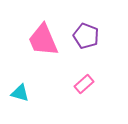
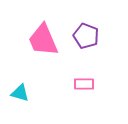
pink rectangle: rotated 42 degrees clockwise
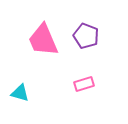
pink rectangle: rotated 18 degrees counterclockwise
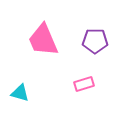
purple pentagon: moved 9 px right, 5 px down; rotated 20 degrees counterclockwise
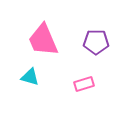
purple pentagon: moved 1 px right, 1 px down
cyan triangle: moved 10 px right, 16 px up
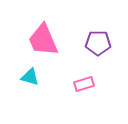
purple pentagon: moved 2 px right, 1 px down
